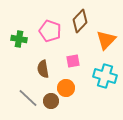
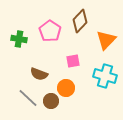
pink pentagon: rotated 15 degrees clockwise
brown semicircle: moved 4 px left, 5 px down; rotated 60 degrees counterclockwise
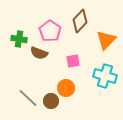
brown semicircle: moved 21 px up
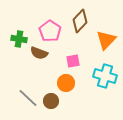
orange circle: moved 5 px up
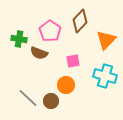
orange circle: moved 2 px down
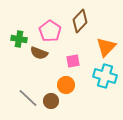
orange triangle: moved 7 px down
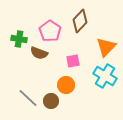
cyan cross: rotated 15 degrees clockwise
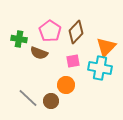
brown diamond: moved 4 px left, 11 px down
cyan cross: moved 5 px left, 8 px up; rotated 20 degrees counterclockwise
